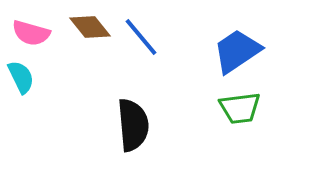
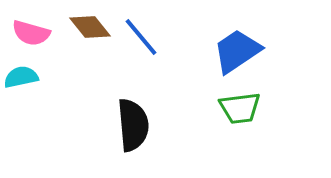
cyan semicircle: rotated 76 degrees counterclockwise
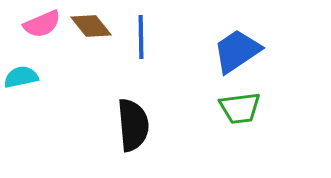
brown diamond: moved 1 px right, 1 px up
pink semicircle: moved 11 px right, 9 px up; rotated 39 degrees counterclockwise
blue line: rotated 39 degrees clockwise
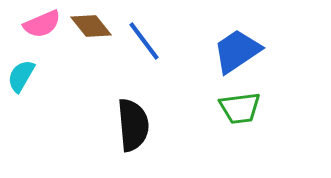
blue line: moved 3 px right, 4 px down; rotated 36 degrees counterclockwise
cyan semicircle: moved 1 px up; rotated 48 degrees counterclockwise
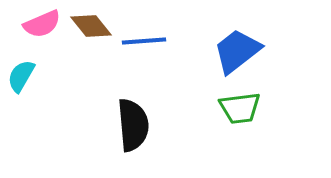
blue line: rotated 57 degrees counterclockwise
blue trapezoid: rotated 4 degrees counterclockwise
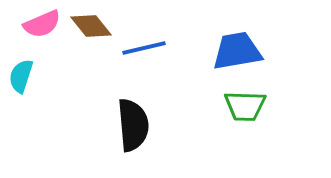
blue line: moved 7 px down; rotated 9 degrees counterclockwise
blue trapezoid: rotated 28 degrees clockwise
cyan semicircle: rotated 12 degrees counterclockwise
green trapezoid: moved 5 px right, 2 px up; rotated 9 degrees clockwise
